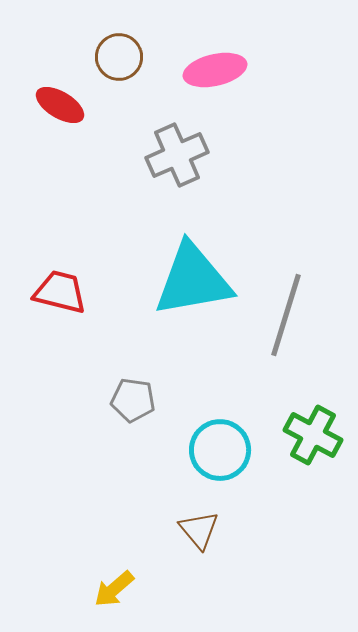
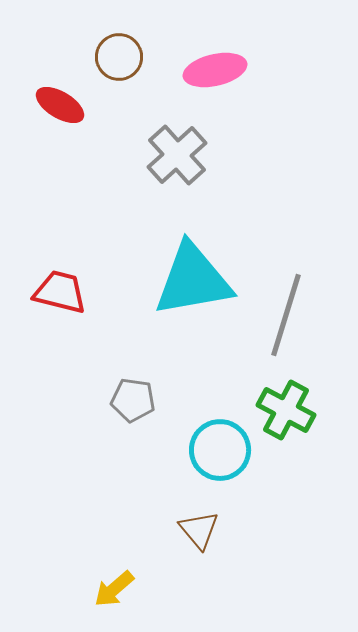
gray cross: rotated 18 degrees counterclockwise
green cross: moved 27 px left, 25 px up
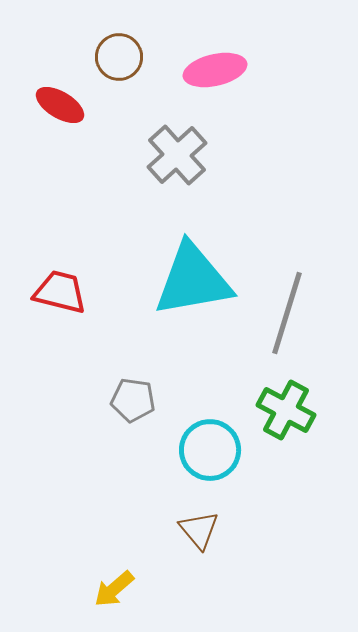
gray line: moved 1 px right, 2 px up
cyan circle: moved 10 px left
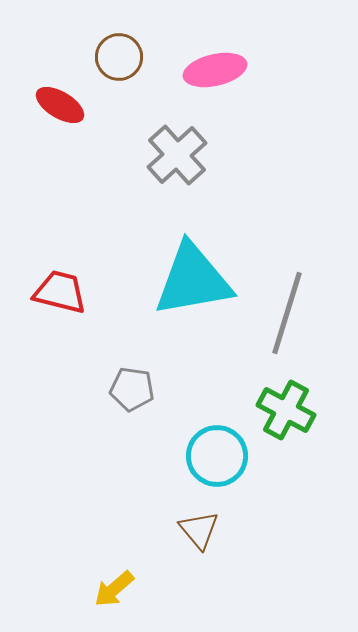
gray pentagon: moved 1 px left, 11 px up
cyan circle: moved 7 px right, 6 px down
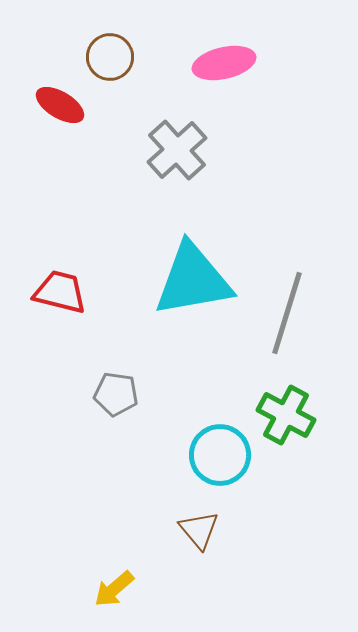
brown circle: moved 9 px left
pink ellipse: moved 9 px right, 7 px up
gray cross: moved 5 px up
gray pentagon: moved 16 px left, 5 px down
green cross: moved 5 px down
cyan circle: moved 3 px right, 1 px up
